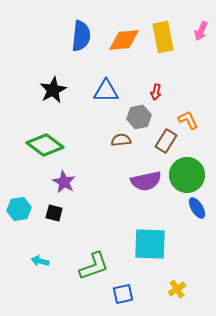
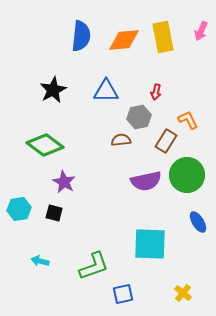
blue ellipse: moved 1 px right, 14 px down
yellow cross: moved 6 px right, 4 px down; rotated 18 degrees counterclockwise
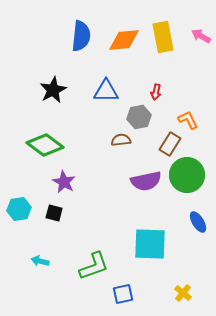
pink arrow: moved 5 px down; rotated 96 degrees clockwise
brown rectangle: moved 4 px right, 3 px down
